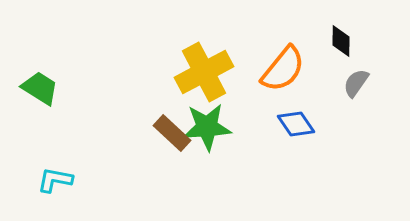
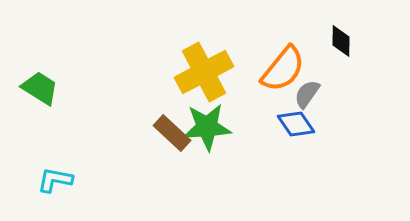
gray semicircle: moved 49 px left, 11 px down
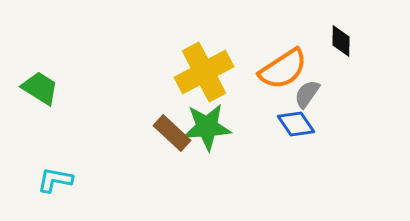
orange semicircle: rotated 18 degrees clockwise
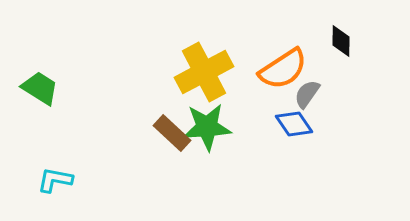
blue diamond: moved 2 px left
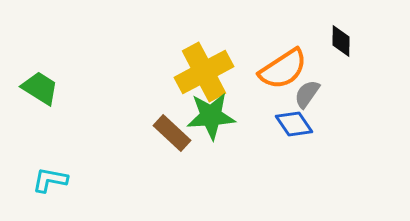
green star: moved 4 px right, 11 px up
cyan L-shape: moved 5 px left
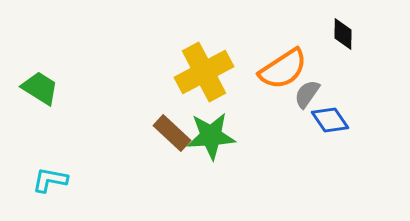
black diamond: moved 2 px right, 7 px up
green star: moved 20 px down
blue diamond: moved 36 px right, 4 px up
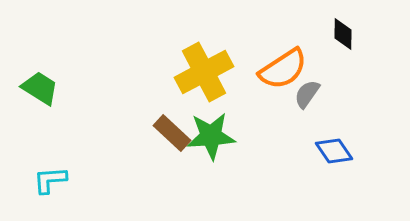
blue diamond: moved 4 px right, 31 px down
cyan L-shape: rotated 15 degrees counterclockwise
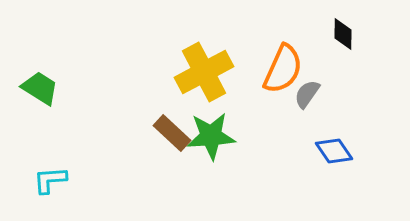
orange semicircle: rotated 33 degrees counterclockwise
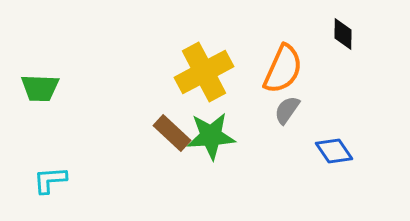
green trapezoid: rotated 150 degrees clockwise
gray semicircle: moved 20 px left, 16 px down
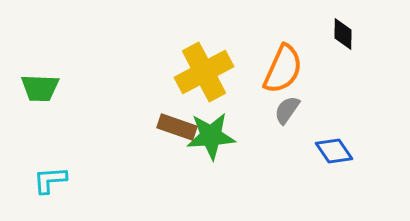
brown rectangle: moved 5 px right, 6 px up; rotated 24 degrees counterclockwise
